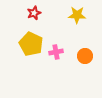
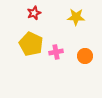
yellow star: moved 1 px left, 2 px down
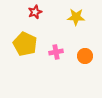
red star: moved 1 px right, 1 px up
yellow pentagon: moved 6 px left
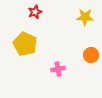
yellow star: moved 9 px right
pink cross: moved 2 px right, 17 px down
orange circle: moved 6 px right, 1 px up
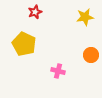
yellow star: rotated 12 degrees counterclockwise
yellow pentagon: moved 1 px left
pink cross: moved 2 px down; rotated 24 degrees clockwise
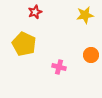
yellow star: moved 2 px up
pink cross: moved 1 px right, 4 px up
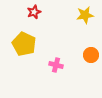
red star: moved 1 px left
pink cross: moved 3 px left, 2 px up
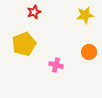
yellow pentagon: rotated 25 degrees clockwise
orange circle: moved 2 px left, 3 px up
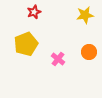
yellow pentagon: moved 2 px right
pink cross: moved 2 px right, 6 px up; rotated 24 degrees clockwise
